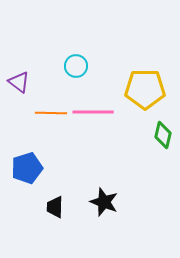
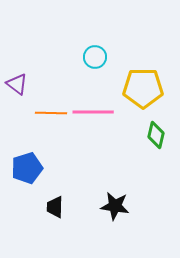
cyan circle: moved 19 px right, 9 px up
purple triangle: moved 2 px left, 2 px down
yellow pentagon: moved 2 px left, 1 px up
green diamond: moved 7 px left
black star: moved 11 px right, 4 px down; rotated 12 degrees counterclockwise
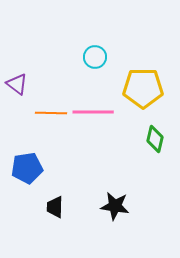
green diamond: moved 1 px left, 4 px down
blue pentagon: rotated 8 degrees clockwise
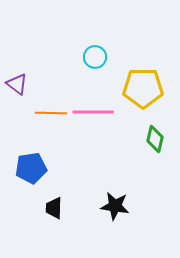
blue pentagon: moved 4 px right
black trapezoid: moved 1 px left, 1 px down
